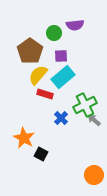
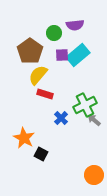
purple square: moved 1 px right, 1 px up
cyan rectangle: moved 15 px right, 22 px up
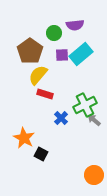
cyan rectangle: moved 3 px right, 1 px up
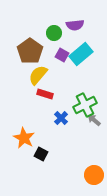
purple square: rotated 32 degrees clockwise
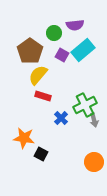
cyan rectangle: moved 2 px right, 4 px up
red rectangle: moved 2 px left, 2 px down
gray arrow: rotated 144 degrees counterclockwise
orange star: rotated 20 degrees counterclockwise
orange circle: moved 13 px up
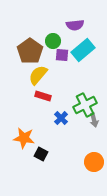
green circle: moved 1 px left, 8 px down
purple square: rotated 24 degrees counterclockwise
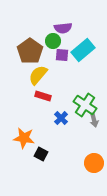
purple semicircle: moved 12 px left, 3 px down
green cross: rotated 30 degrees counterclockwise
orange circle: moved 1 px down
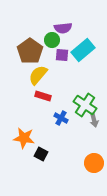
green circle: moved 1 px left, 1 px up
blue cross: rotated 16 degrees counterclockwise
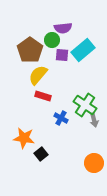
brown pentagon: moved 1 px up
black square: rotated 24 degrees clockwise
